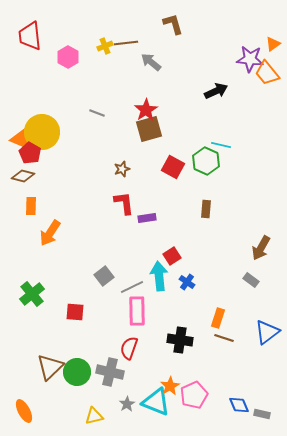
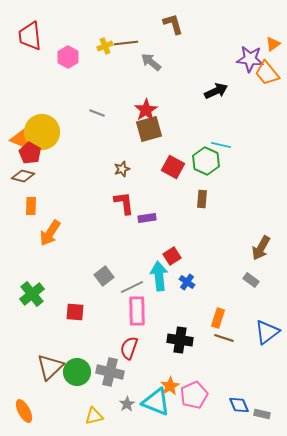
brown rectangle at (206, 209): moved 4 px left, 10 px up
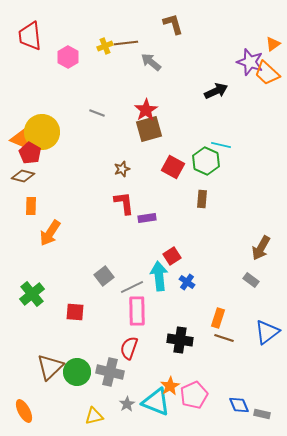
purple star at (250, 59): moved 3 px down; rotated 12 degrees clockwise
orange trapezoid at (267, 73): rotated 8 degrees counterclockwise
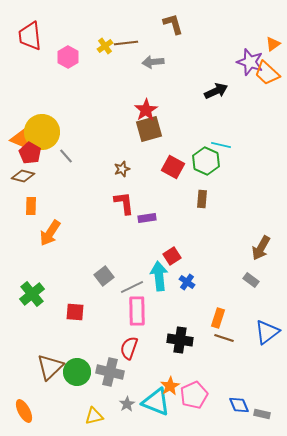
yellow cross at (105, 46): rotated 14 degrees counterclockwise
gray arrow at (151, 62): moved 2 px right; rotated 45 degrees counterclockwise
gray line at (97, 113): moved 31 px left, 43 px down; rotated 28 degrees clockwise
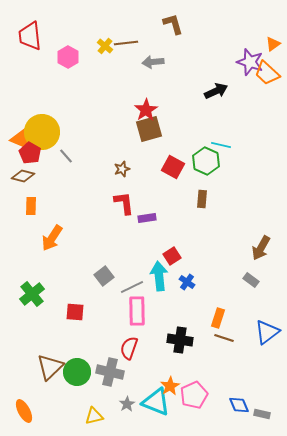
yellow cross at (105, 46): rotated 14 degrees counterclockwise
orange arrow at (50, 233): moved 2 px right, 5 px down
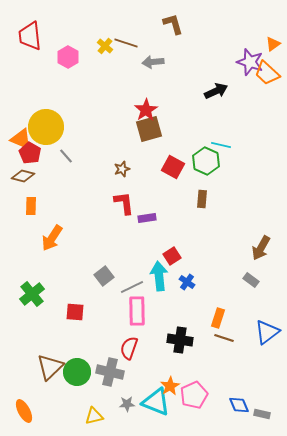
brown line at (126, 43): rotated 25 degrees clockwise
yellow circle at (42, 132): moved 4 px right, 5 px up
gray star at (127, 404): rotated 28 degrees clockwise
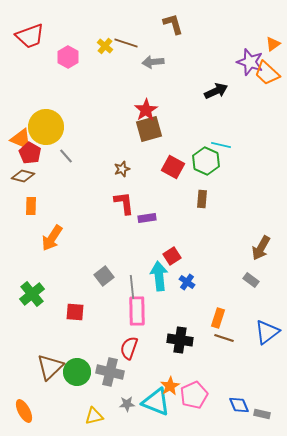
red trapezoid at (30, 36): rotated 104 degrees counterclockwise
gray line at (132, 287): rotated 70 degrees counterclockwise
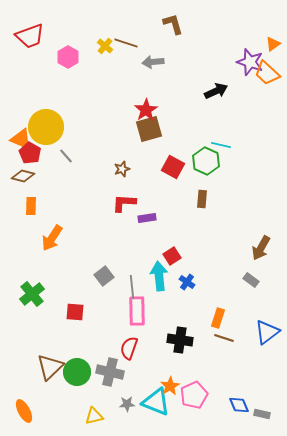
red L-shape at (124, 203): rotated 80 degrees counterclockwise
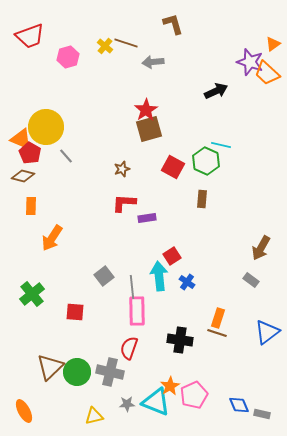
pink hexagon at (68, 57): rotated 15 degrees clockwise
brown line at (224, 338): moved 7 px left, 5 px up
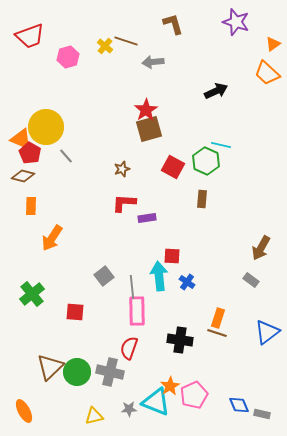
brown line at (126, 43): moved 2 px up
purple star at (250, 62): moved 14 px left, 40 px up
red square at (172, 256): rotated 36 degrees clockwise
gray star at (127, 404): moved 2 px right, 5 px down
